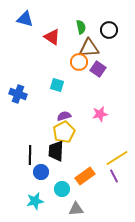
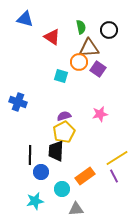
cyan square: moved 4 px right, 9 px up
blue cross: moved 8 px down
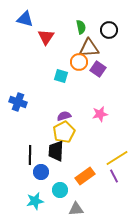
red triangle: moved 6 px left; rotated 30 degrees clockwise
cyan circle: moved 2 px left, 1 px down
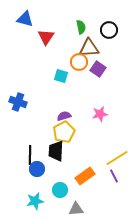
blue circle: moved 4 px left, 3 px up
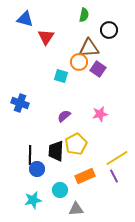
green semicircle: moved 3 px right, 12 px up; rotated 24 degrees clockwise
blue cross: moved 2 px right, 1 px down
purple semicircle: rotated 24 degrees counterclockwise
yellow pentagon: moved 12 px right, 12 px down
orange rectangle: rotated 12 degrees clockwise
cyan star: moved 2 px left, 1 px up
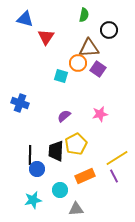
orange circle: moved 1 px left, 1 px down
